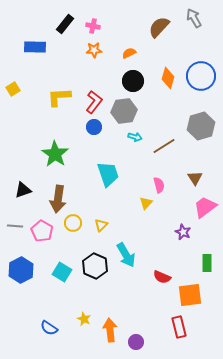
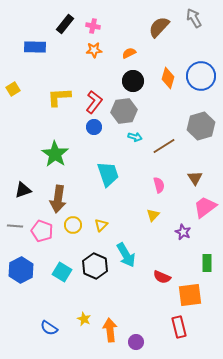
yellow triangle at (146, 203): moved 7 px right, 12 px down
yellow circle at (73, 223): moved 2 px down
pink pentagon at (42, 231): rotated 10 degrees counterclockwise
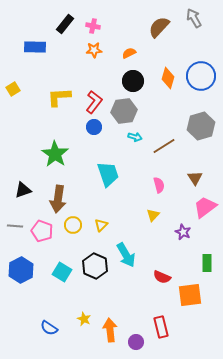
red rectangle at (179, 327): moved 18 px left
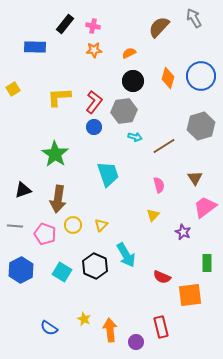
pink pentagon at (42, 231): moved 3 px right, 3 px down
